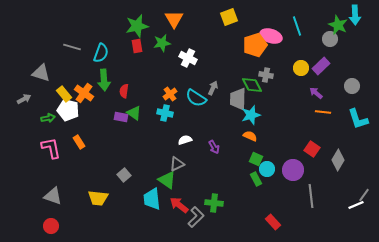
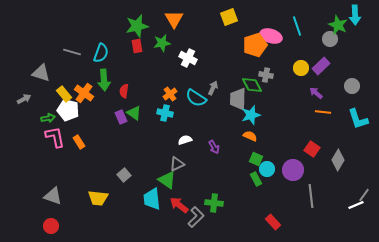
gray line at (72, 47): moved 5 px down
purple rectangle at (121, 117): rotated 56 degrees clockwise
pink L-shape at (51, 148): moved 4 px right, 11 px up
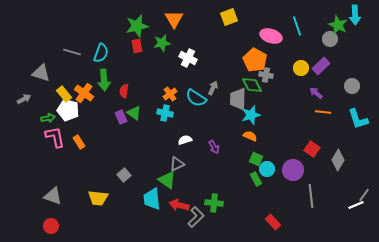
orange pentagon at (255, 45): moved 15 px down; rotated 25 degrees counterclockwise
red arrow at (179, 205): rotated 24 degrees counterclockwise
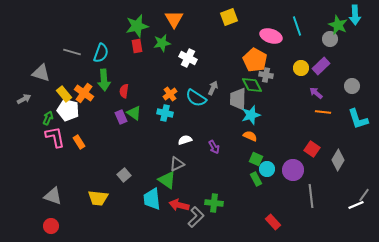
green arrow at (48, 118): rotated 56 degrees counterclockwise
